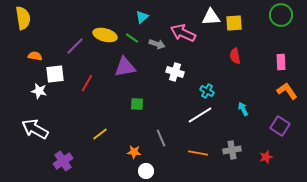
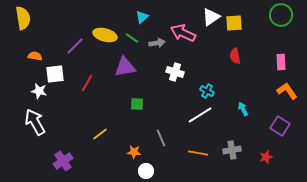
white triangle: rotated 30 degrees counterclockwise
gray arrow: moved 1 px up; rotated 28 degrees counterclockwise
white arrow: moved 7 px up; rotated 32 degrees clockwise
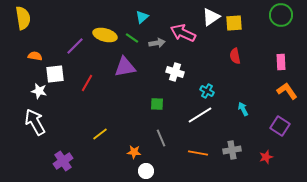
green square: moved 20 px right
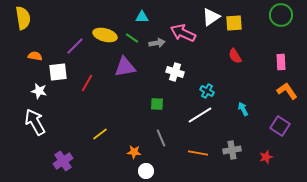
cyan triangle: rotated 40 degrees clockwise
red semicircle: rotated 21 degrees counterclockwise
white square: moved 3 px right, 2 px up
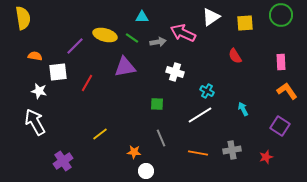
yellow square: moved 11 px right
gray arrow: moved 1 px right, 1 px up
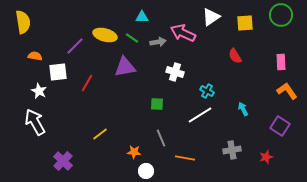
yellow semicircle: moved 4 px down
white star: rotated 14 degrees clockwise
orange line: moved 13 px left, 5 px down
purple cross: rotated 12 degrees counterclockwise
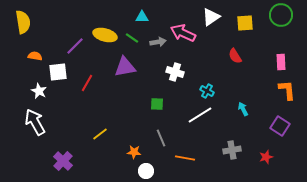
orange L-shape: moved 1 px up; rotated 30 degrees clockwise
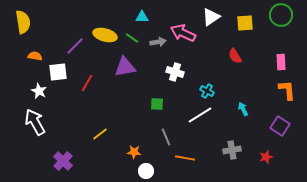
gray line: moved 5 px right, 1 px up
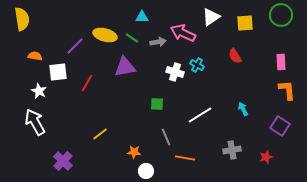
yellow semicircle: moved 1 px left, 3 px up
cyan cross: moved 10 px left, 26 px up
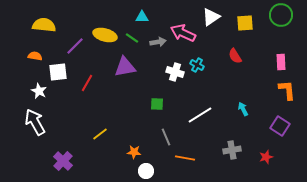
yellow semicircle: moved 22 px right, 6 px down; rotated 75 degrees counterclockwise
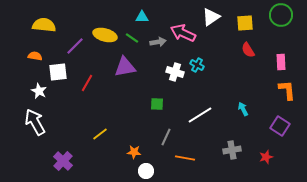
red semicircle: moved 13 px right, 6 px up
gray line: rotated 48 degrees clockwise
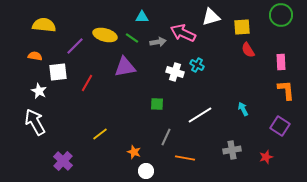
white triangle: rotated 18 degrees clockwise
yellow square: moved 3 px left, 4 px down
orange L-shape: moved 1 px left
orange star: rotated 16 degrees clockwise
